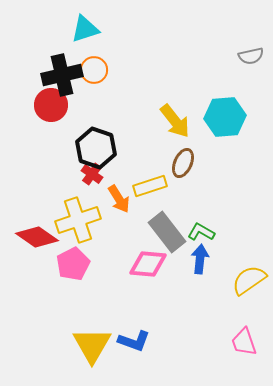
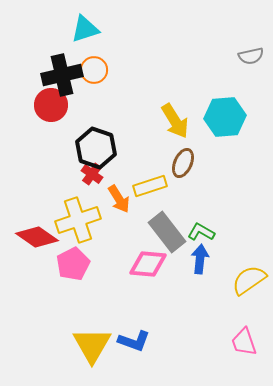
yellow arrow: rotated 6 degrees clockwise
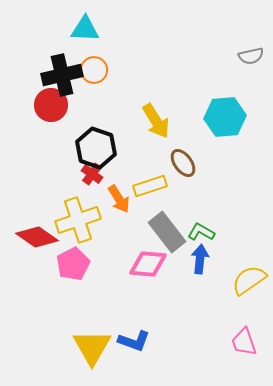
cyan triangle: rotated 20 degrees clockwise
yellow arrow: moved 19 px left
brown ellipse: rotated 60 degrees counterclockwise
yellow triangle: moved 2 px down
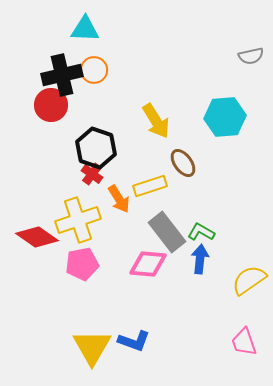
pink pentagon: moved 9 px right; rotated 16 degrees clockwise
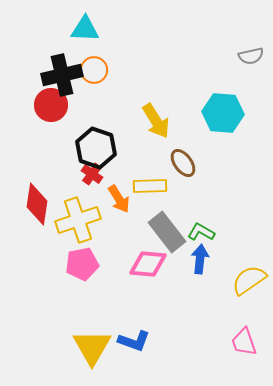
cyan hexagon: moved 2 px left, 4 px up; rotated 9 degrees clockwise
yellow rectangle: rotated 16 degrees clockwise
red diamond: moved 33 px up; rotated 63 degrees clockwise
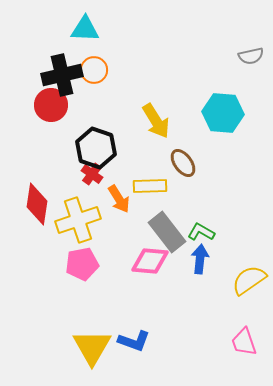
pink diamond: moved 2 px right, 3 px up
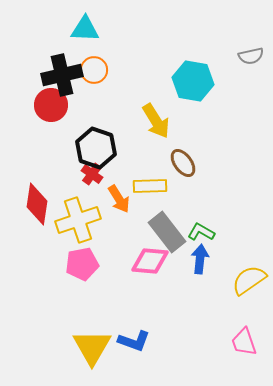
cyan hexagon: moved 30 px left, 32 px up; rotated 6 degrees clockwise
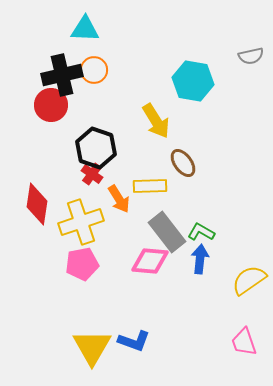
yellow cross: moved 3 px right, 2 px down
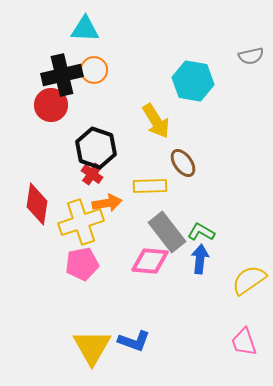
orange arrow: moved 12 px left, 4 px down; rotated 68 degrees counterclockwise
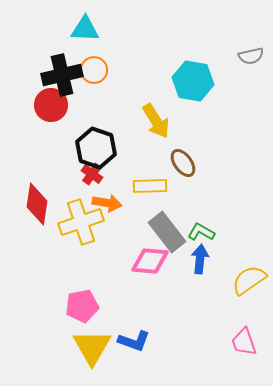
orange arrow: rotated 20 degrees clockwise
pink pentagon: moved 42 px down
